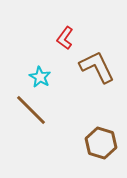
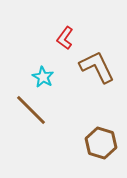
cyan star: moved 3 px right
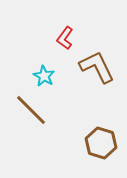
cyan star: moved 1 px right, 1 px up
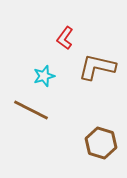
brown L-shape: rotated 51 degrees counterclockwise
cyan star: rotated 25 degrees clockwise
brown line: rotated 18 degrees counterclockwise
